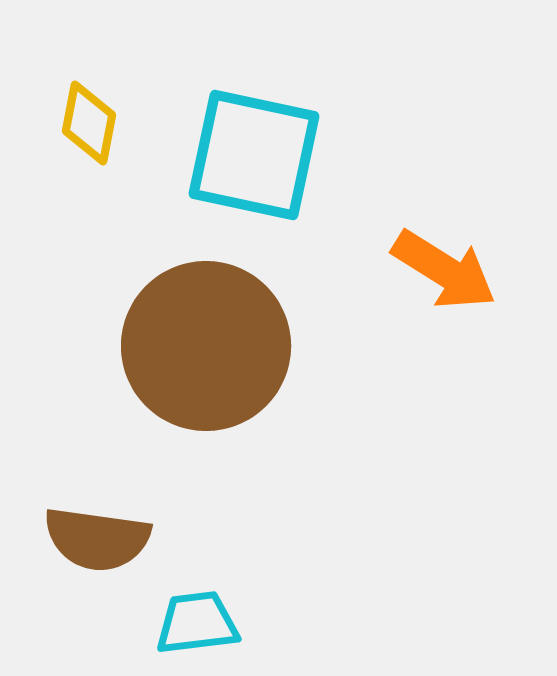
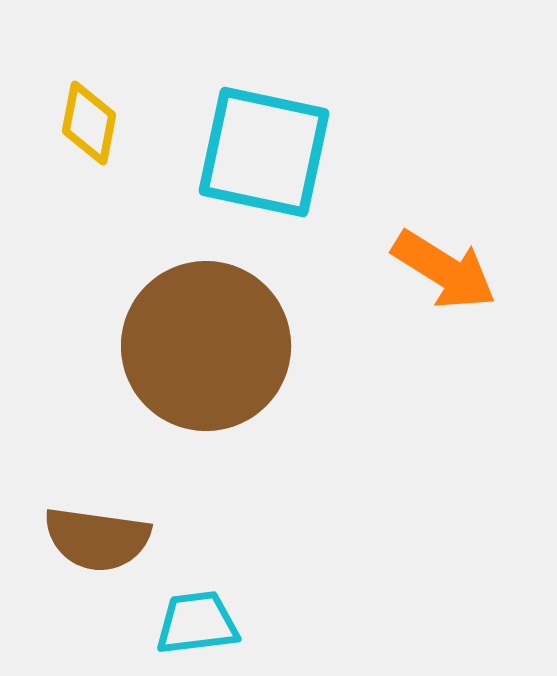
cyan square: moved 10 px right, 3 px up
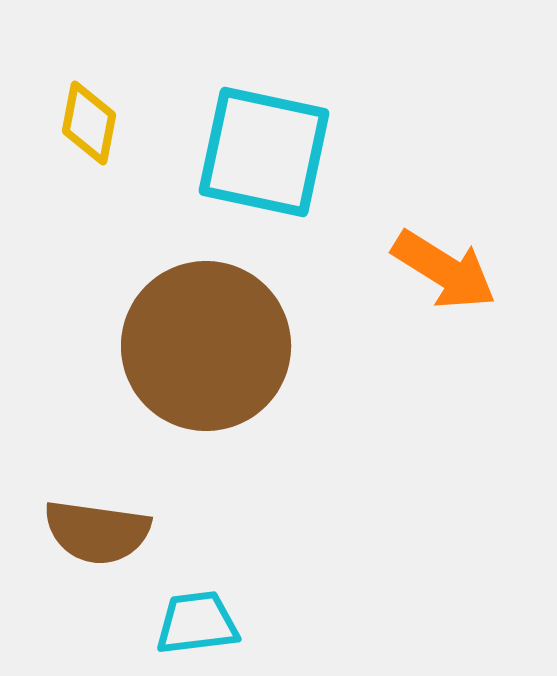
brown semicircle: moved 7 px up
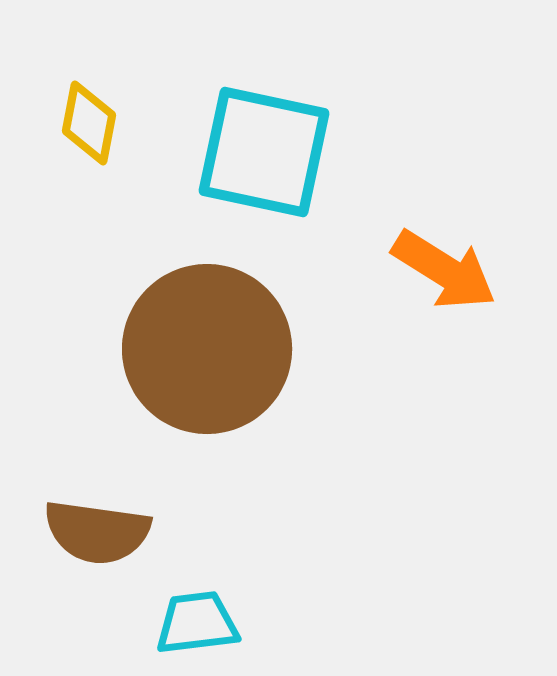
brown circle: moved 1 px right, 3 px down
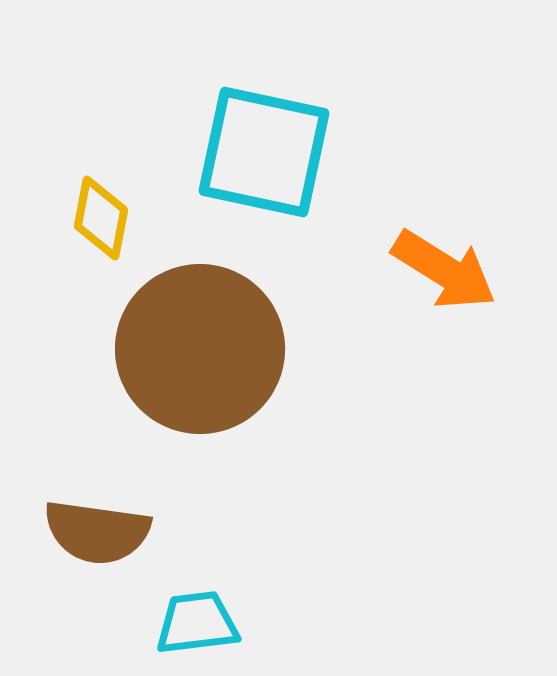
yellow diamond: moved 12 px right, 95 px down
brown circle: moved 7 px left
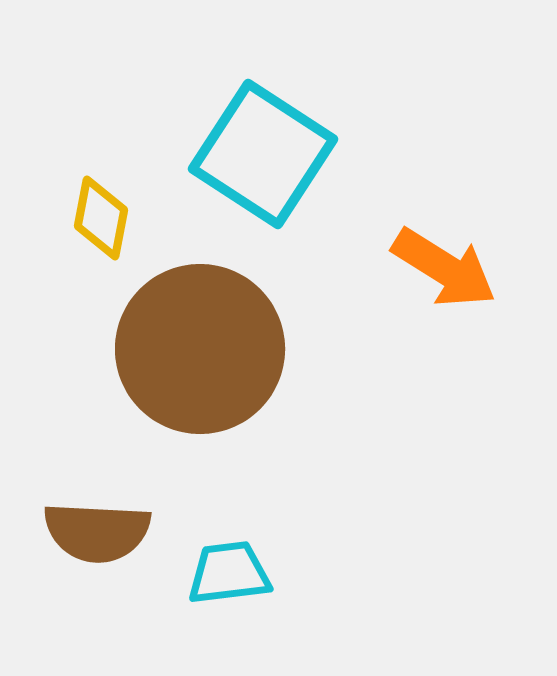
cyan square: moved 1 px left, 2 px down; rotated 21 degrees clockwise
orange arrow: moved 2 px up
brown semicircle: rotated 5 degrees counterclockwise
cyan trapezoid: moved 32 px right, 50 px up
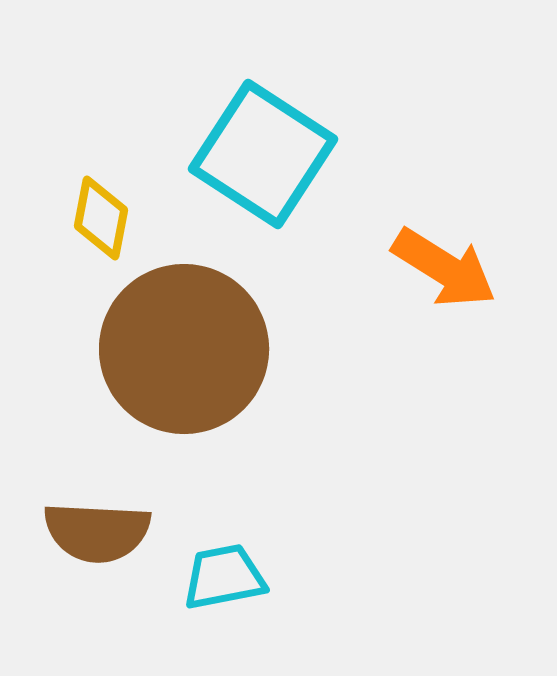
brown circle: moved 16 px left
cyan trapezoid: moved 5 px left, 4 px down; rotated 4 degrees counterclockwise
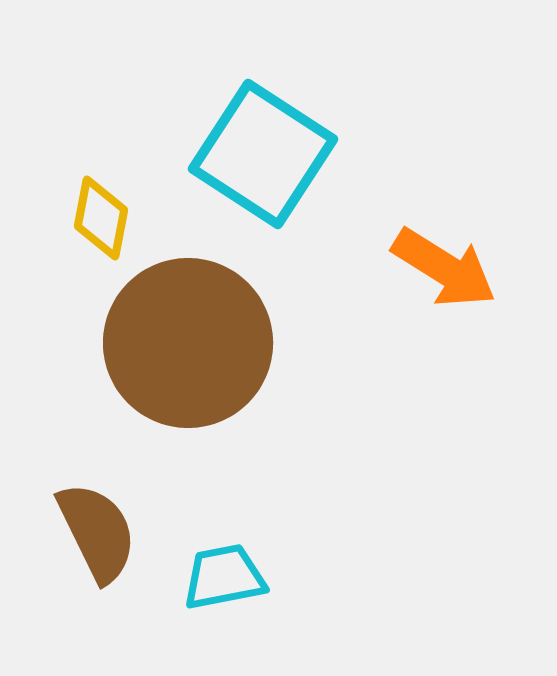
brown circle: moved 4 px right, 6 px up
brown semicircle: rotated 119 degrees counterclockwise
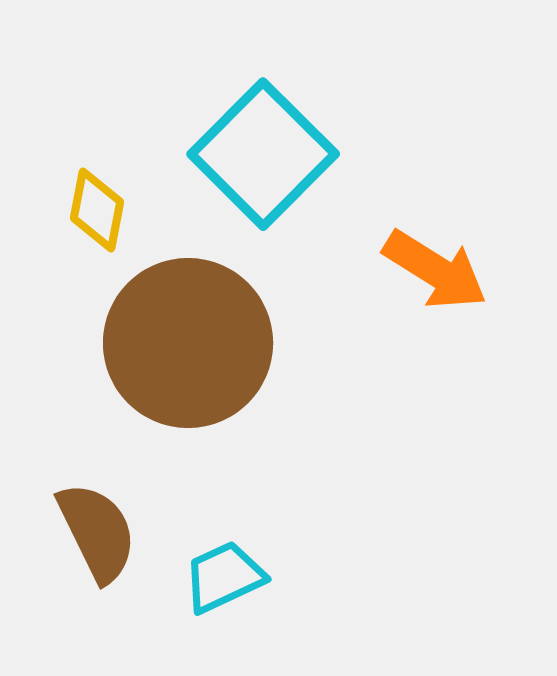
cyan square: rotated 12 degrees clockwise
yellow diamond: moved 4 px left, 8 px up
orange arrow: moved 9 px left, 2 px down
cyan trapezoid: rotated 14 degrees counterclockwise
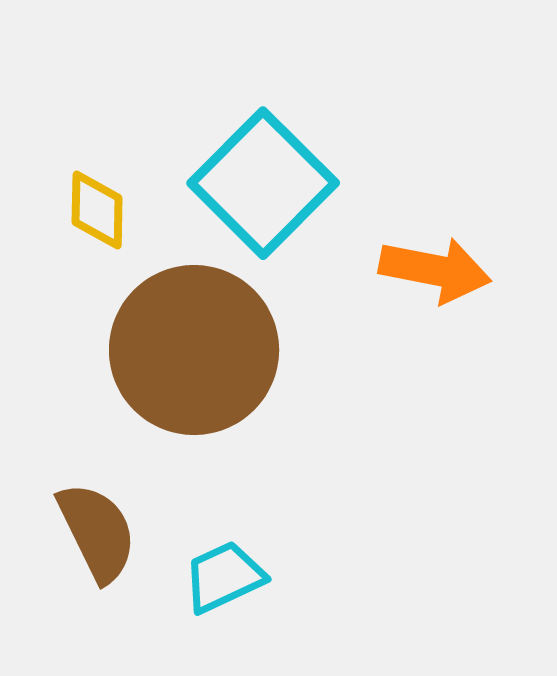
cyan square: moved 29 px down
yellow diamond: rotated 10 degrees counterclockwise
orange arrow: rotated 21 degrees counterclockwise
brown circle: moved 6 px right, 7 px down
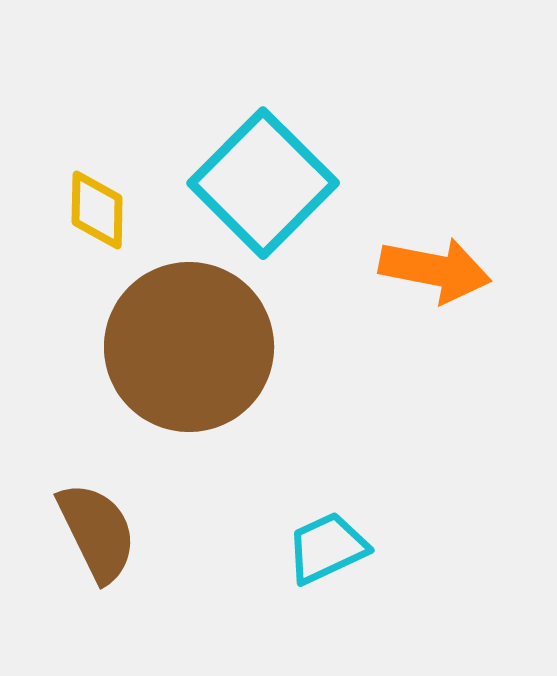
brown circle: moved 5 px left, 3 px up
cyan trapezoid: moved 103 px right, 29 px up
